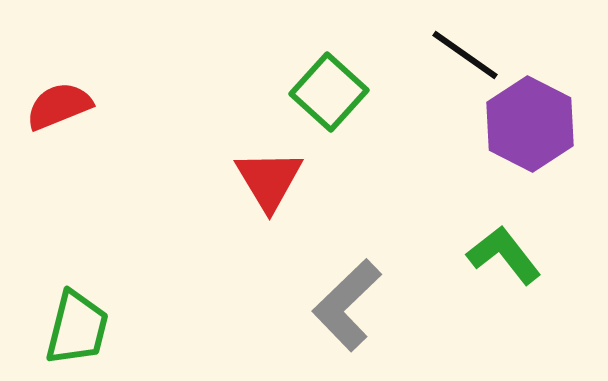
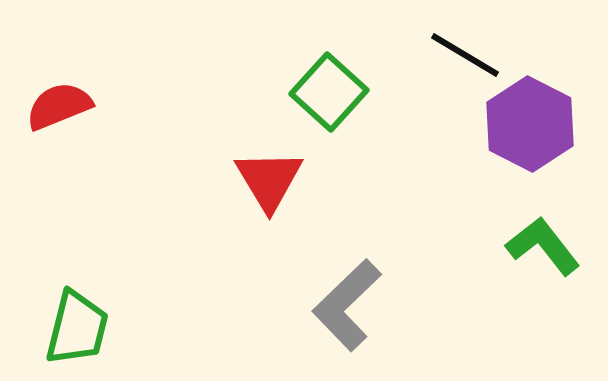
black line: rotated 4 degrees counterclockwise
green L-shape: moved 39 px right, 9 px up
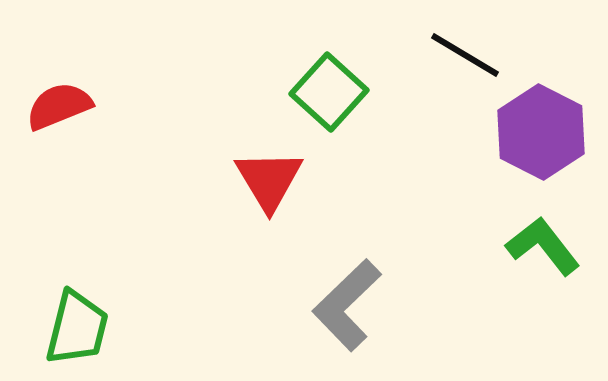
purple hexagon: moved 11 px right, 8 px down
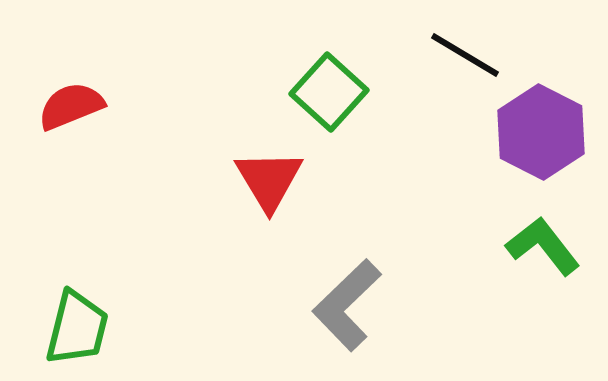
red semicircle: moved 12 px right
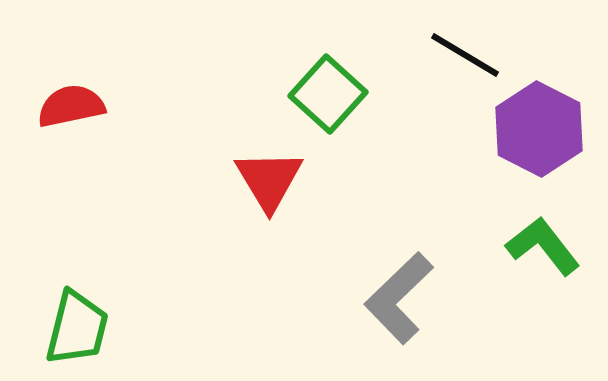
green square: moved 1 px left, 2 px down
red semicircle: rotated 10 degrees clockwise
purple hexagon: moved 2 px left, 3 px up
gray L-shape: moved 52 px right, 7 px up
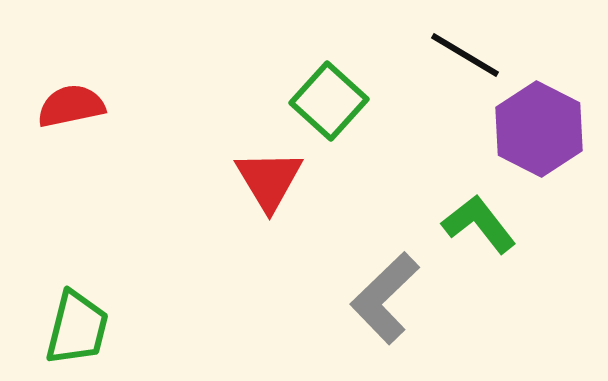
green square: moved 1 px right, 7 px down
green L-shape: moved 64 px left, 22 px up
gray L-shape: moved 14 px left
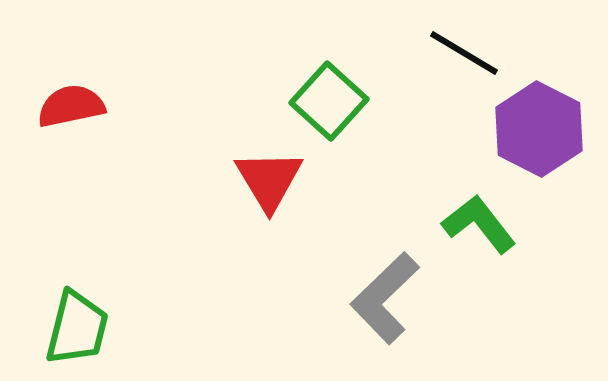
black line: moved 1 px left, 2 px up
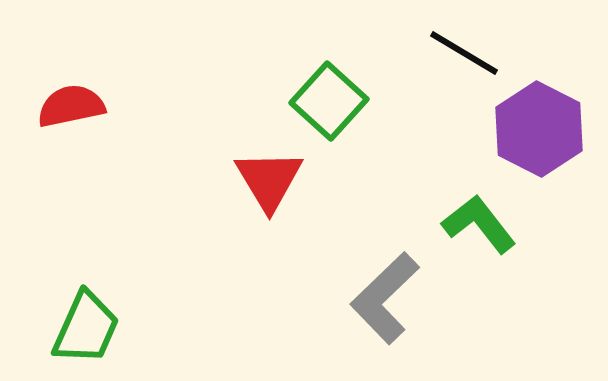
green trapezoid: moved 9 px right; rotated 10 degrees clockwise
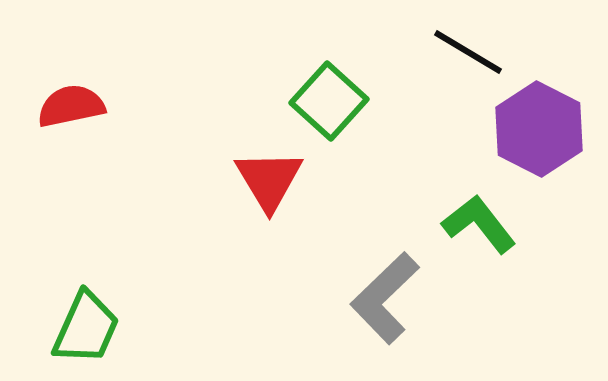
black line: moved 4 px right, 1 px up
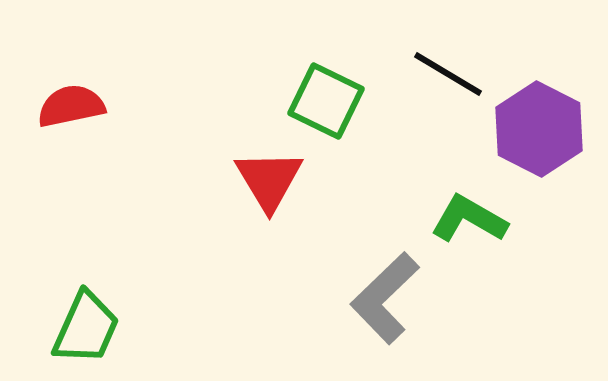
black line: moved 20 px left, 22 px down
green square: moved 3 px left; rotated 16 degrees counterclockwise
green L-shape: moved 10 px left, 5 px up; rotated 22 degrees counterclockwise
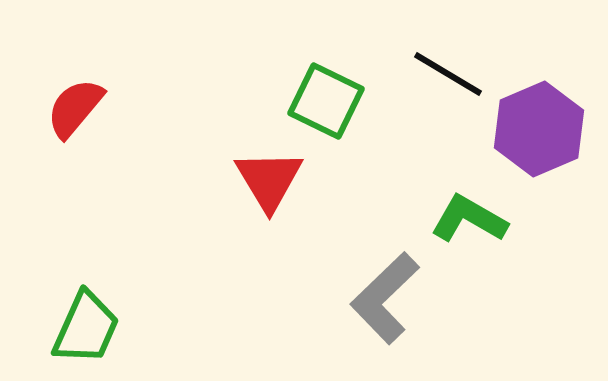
red semicircle: moved 4 px right, 2 px down; rotated 38 degrees counterclockwise
purple hexagon: rotated 10 degrees clockwise
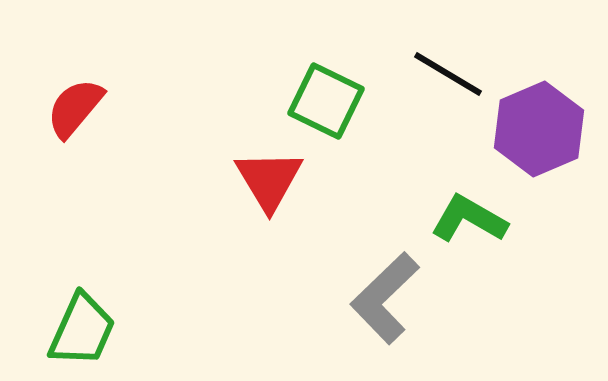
green trapezoid: moved 4 px left, 2 px down
